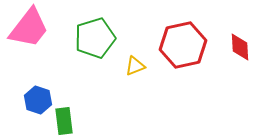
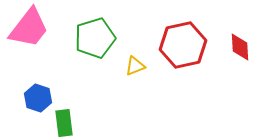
blue hexagon: moved 2 px up
green rectangle: moved 2 px down
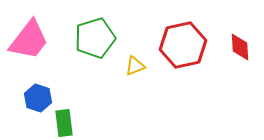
pink trapezoid: moved 12 px down
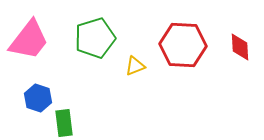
red hexagon: rotated 15 degrees clockwise
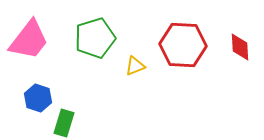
green rectangle: rotated 24 degrees clockwise
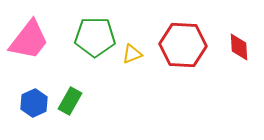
green pentagon: moved 1 px up; rotated 18 degrees clockwise
red diamond: moved 1 px left
yellow triangle: moved 3 px left, 12 px up
blue hexagon: moved 4 px left, 5 px down; rotated 16 degrees clockwise
green rectangle: moved 6 px right, 22 px up; rotated 12 degrees clockwise
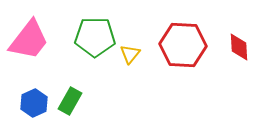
yellow triangle: moved 2 px left; rotated 30 degrees counterclockwise
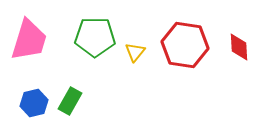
pink trapezoid: rotated 21 degrees counterclockwise
red hexagon: moved 2 px right; rotated 6 degrees clockwise
yellow triangle: moved 5 px right, 2 px up
blue hexagon: rotated 12 degrees clockwise
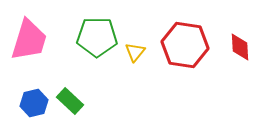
green pentagon: moved 2 px right
red diamond: moved 1 px right
green rectangle: rotated 76 degrees counterclockwise
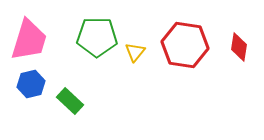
red diamond: moved 1 px left; rotated 12 degrees clockwise
blue hexagon: moved 3 px left, 19 px up
